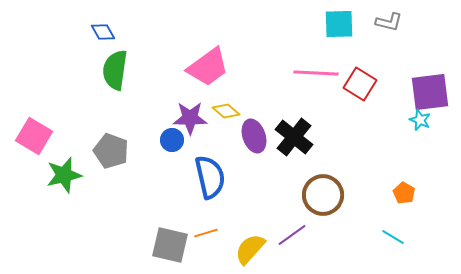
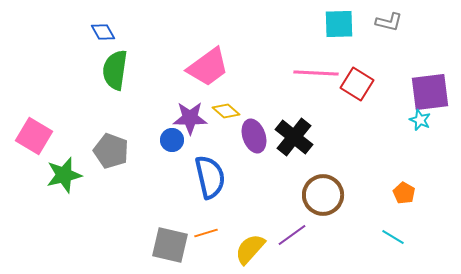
red square: moved 3 px left
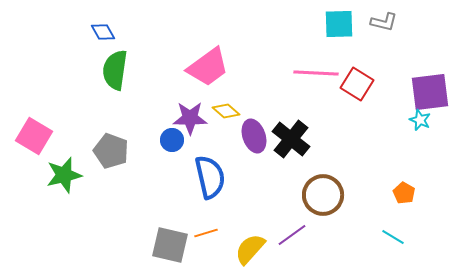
gray L-shape: moved 5 px left
black cross: moved 3 px left, 2 px down
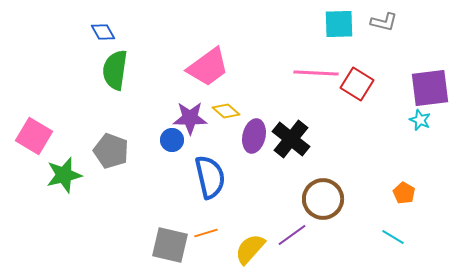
purple square: moved 4 px up
purple ellipse: rotated 32 degrees clockwise
brown circle: moved 4 px down
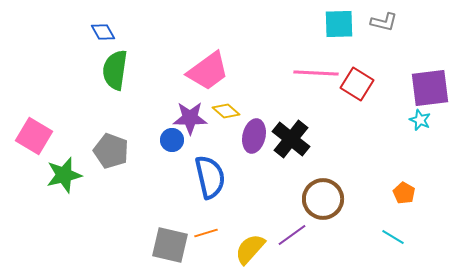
pink trapezoid: moved 4 px down
